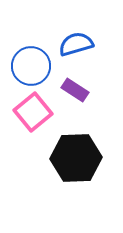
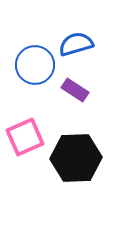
blue circle: moved 4 px right, 1 px up
pink square: moved 8 px left, 25 px down; rotated 15 degrees clockwise
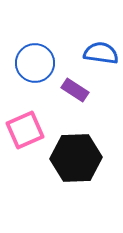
blue semicircle: moved 25 px right, 9 px down; rotated 24 degrees clockwise
blue circle: moved 2 px up
pink square: moved 7 px up
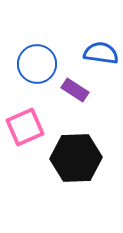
blue circle: moved 2 px right, 1 px down
pink square: moved 3 px up
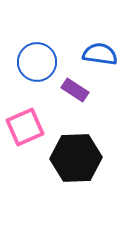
blue semicircle: moved 1 px left, 1 px down
blue circle: moved 2 px up
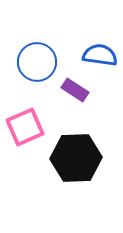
blue semicircle: moved 1 px down
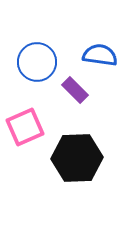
purple rectangle: rotated 12 degrees clockwise
black hexagon: moved 1 px right
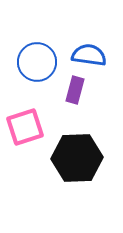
blue semicircle: moved 11 px left
purple rectangle: rotated 60 degrees clockwise
pink square: rotated 6 degrees clockwise
